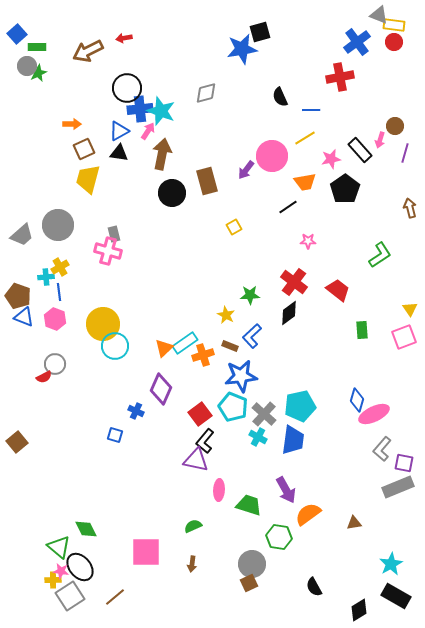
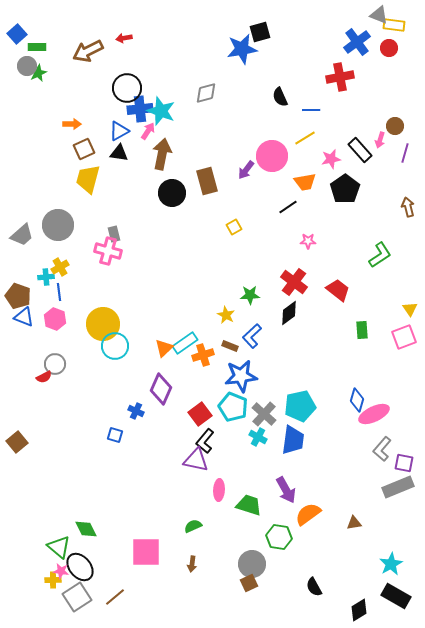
red circle at (394, 42): moved 5 px left, 6 px down
brown arrow at (410, 208): moved 2 px left, 1 px up
gray square at (70, 596): moved 7 px right, 1 px down
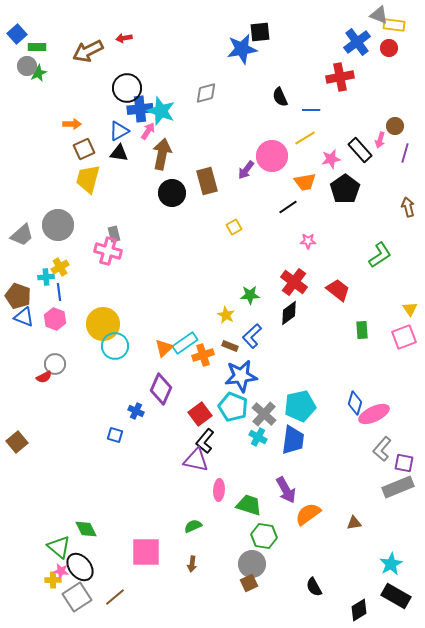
black square at (260, 32): rotated 10 degrees clockwise
blue diamond at (357, 400): moved 2 px left, 3 px down
green hexagon at (279, 537): moved 15 px left, 1 px up
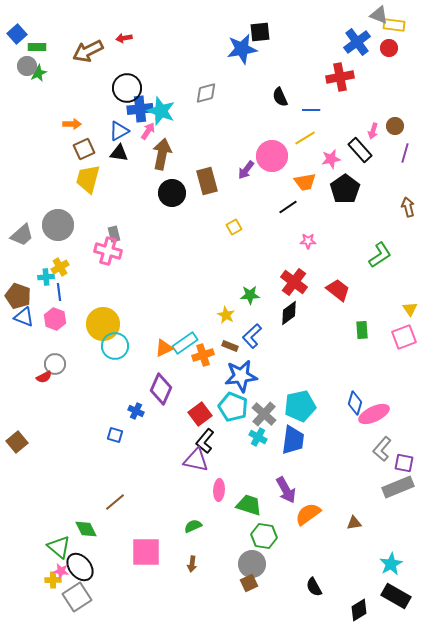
pink arrow at (380, 140): moved 7 px left, 9 px up
orange triangle at (164, 348): rotated 18 degrees clockwise
brown line at (115, 597): moved 95 px up
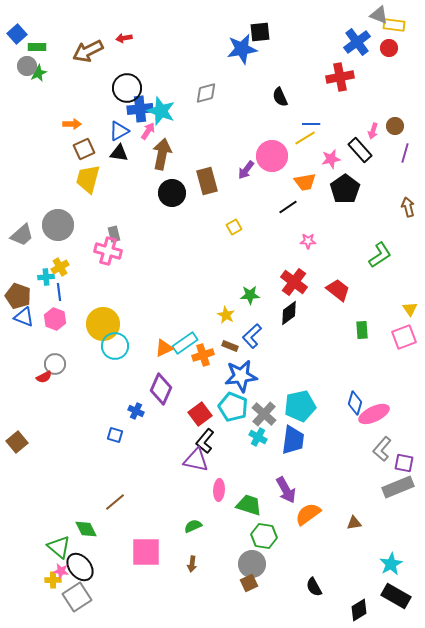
blue line at (311, 110): moved 14 px down
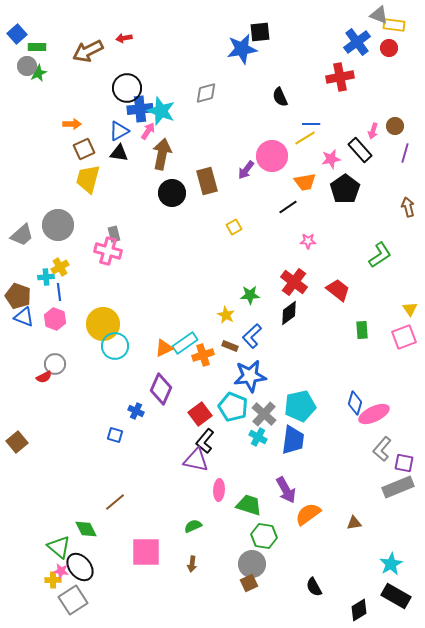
blue star at (241, 376): moved 9 px right
gray square at (77, 597): moved 4 px left, 3 px down
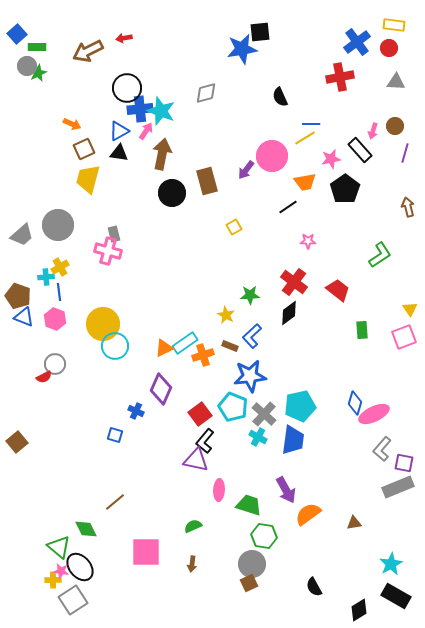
gray triangle at (379, 15): moved 17 px right, 67 px down; rotated 18 degrees counterclockwise
orange arrow at (72, 124): rotated 24 degrees clockwise
pink arrow at (148, 131): moved 2 px left
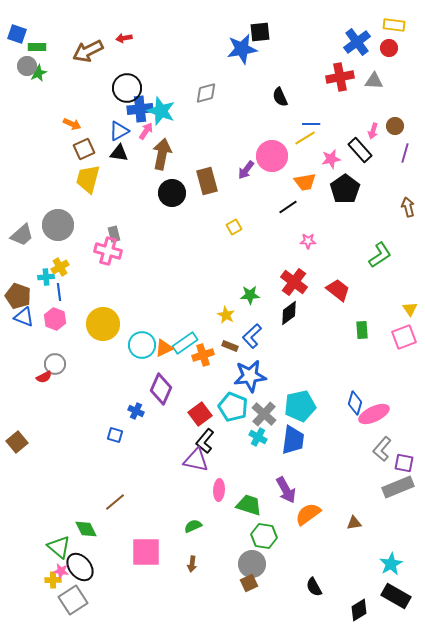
blue square at (17, 34): rotated 30 degrees counterclockwise
gray triangle at (396, 82): moved 22 px left, 1 px up
cyan circle at (115, 346): moved 27 px right, 1 px up
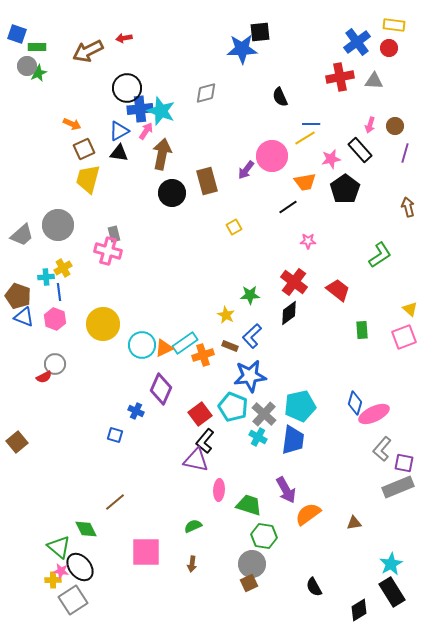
blue star at (242, 49): rotated 8 degrees clockwise
pink arrow at (373, 131): moved 3 px left, 6 px up
yellow cross at (60, 267): moved 3 px right, 1 px down
yellow triangle at (410, 309): rotated 14 degrees counterclockwise
black rectangle at (396, 596): moved 4 px left, 4 px up; rotated 28 degrees clockwise
